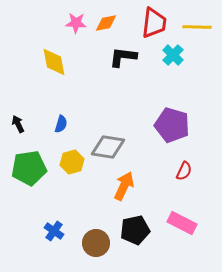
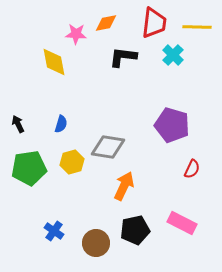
pink star: moved 11 px down
red semicircle: moved 8 px right, 2 px up
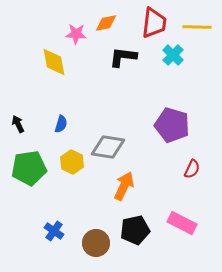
yellow hexagon: rotated 20 degrees counterclockwise
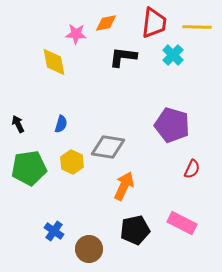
brown circle: moved 7 px left, 6 px down
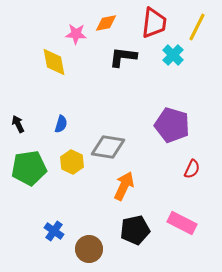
yellow line: rotated 64 degrees counterclockwise
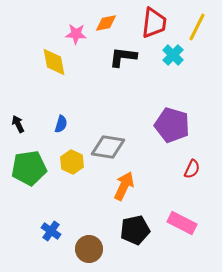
blue cross: moved 3 px left
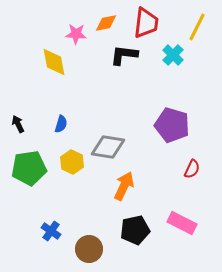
red trapezoid: moved 8 px left
black L-shape: moved 1 px right, 2 px up
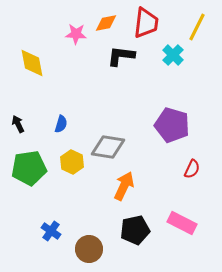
black L-shape: moved 3 px left, 1 px down
yellow diamond: moved 22 px left, 1 px down
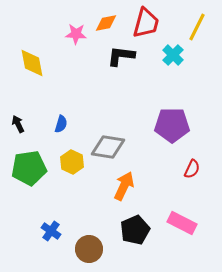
red trapezoid: rotated 8 degrees clockwise
purple pentagon: rotated 16 degrees counterclockwise
black pentagon: rotated 12 degrees counterclockwise
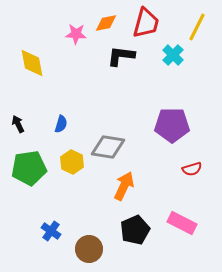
red semicircle: rotated 48 degrees clockwise
